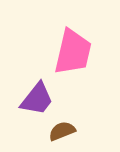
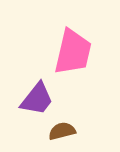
brown semicircle: rotated 8 degrees clockwise
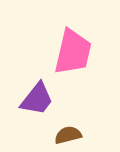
brown semicircle: moved 6 px right, 4 px down
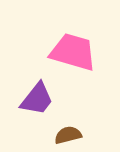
pink trapezoid: rotated 87 degrees counterclockwise
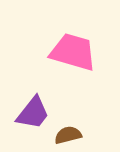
purple trapezoid: moved 4 px left, 14 px down
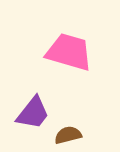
pink trapezoid: moved 4 px left
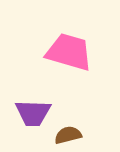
purple trapezoid: rotated 54 degrees clockwise
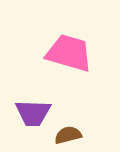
pink trapezoid: moved 1 px down
